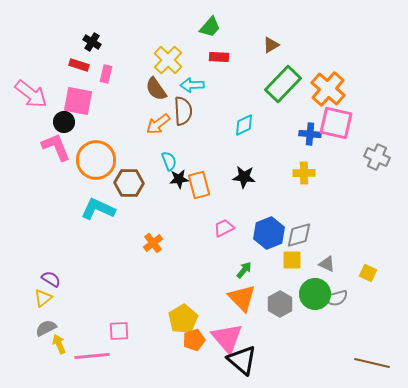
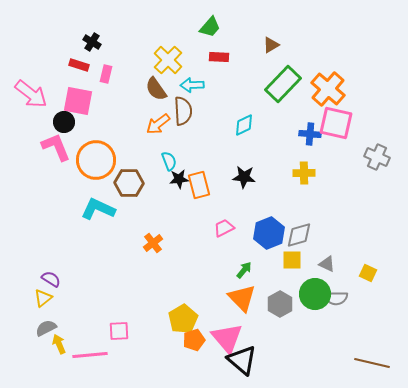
gray semicircle at (336, 298): rotated 15 degrees clockwise
pink line at (92, 356): moved 2 px left, 1 px up
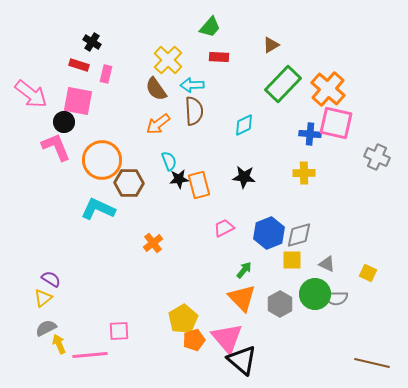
brown semicircle at (183, 111): moved 11 px right
orange circle at (96, 160): moved 6 px right
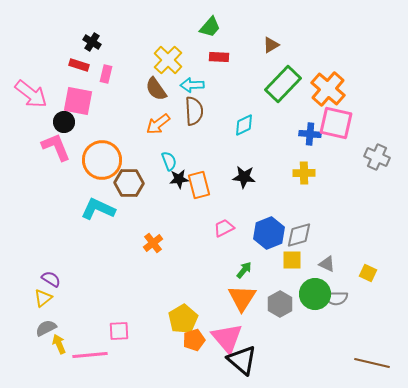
orange triangle at (242, 298): rotated 16 degrees clockwise
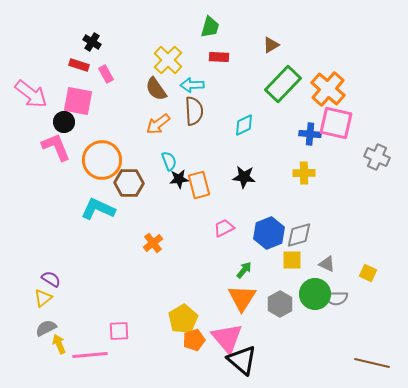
green trapezoid at (210, 27): rotated 25 degrees counterclockwise
pink rectangle at (106, 74): rotated 42 degrees counterclockwise
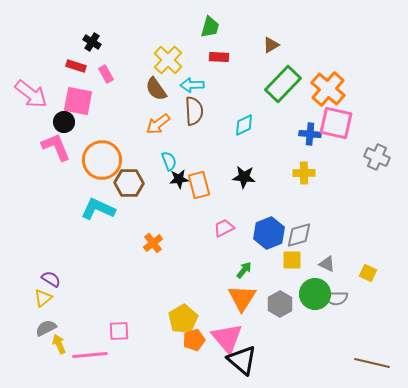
red rectangle at (79, 65): moved 3 px left, 1 px down
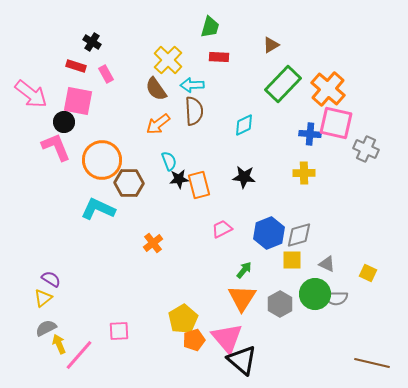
gray cross at (377, 157): moved 11 px left, 8 px up
pink trapezoid at (224, 228): moved 2 px left, 1 px down
pink line at (90, 355): moved 11 px left; rotated 44 degrees counterclockwise
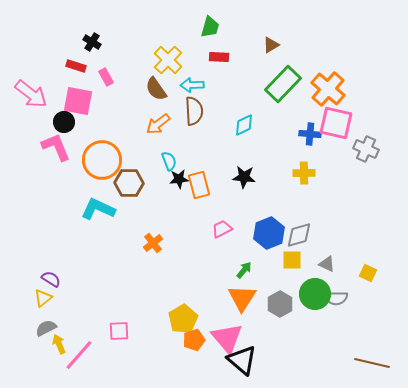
pink rectangle at (106, 74): moved 3 px down
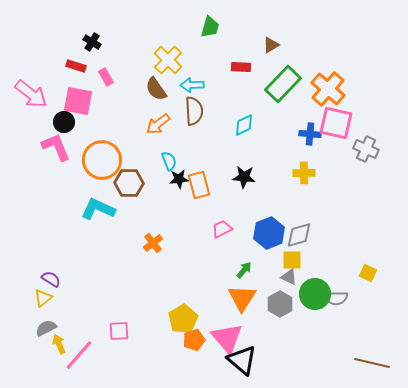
red rectangle at (219, 57): moved 22 px right, 10 px down
gray triangle at (327, 264): moved 38 px left, 13 px down
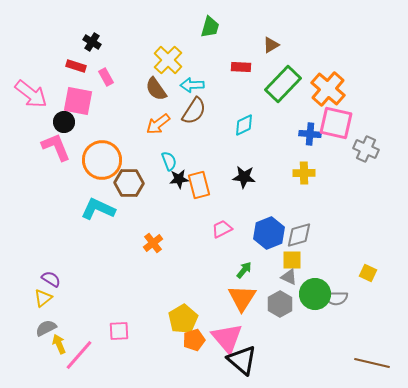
brown semicircle at (194, 111): rotated 36 degrees clockwise
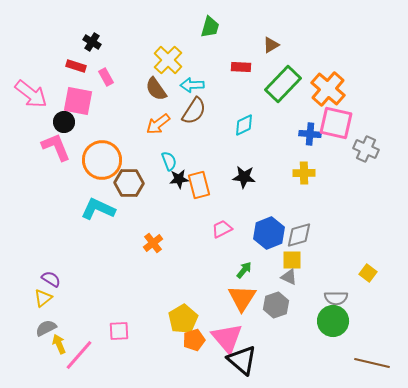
yellow square at (368, 273): rotated 12 degrees clockwise
green circle at (315, 294): moved 18 px right, 27 px down
gray hexagon at (280, 304): moved 4 px left, 1 px down; rotated 10 degrees clockwise
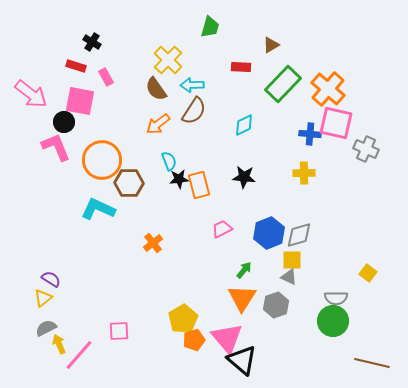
pink square at (78, 101): moved 2 px right
